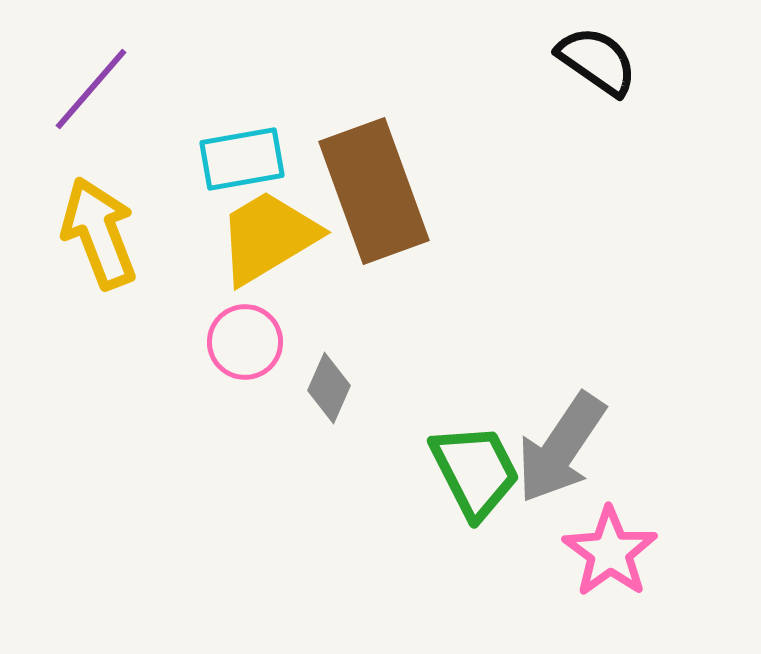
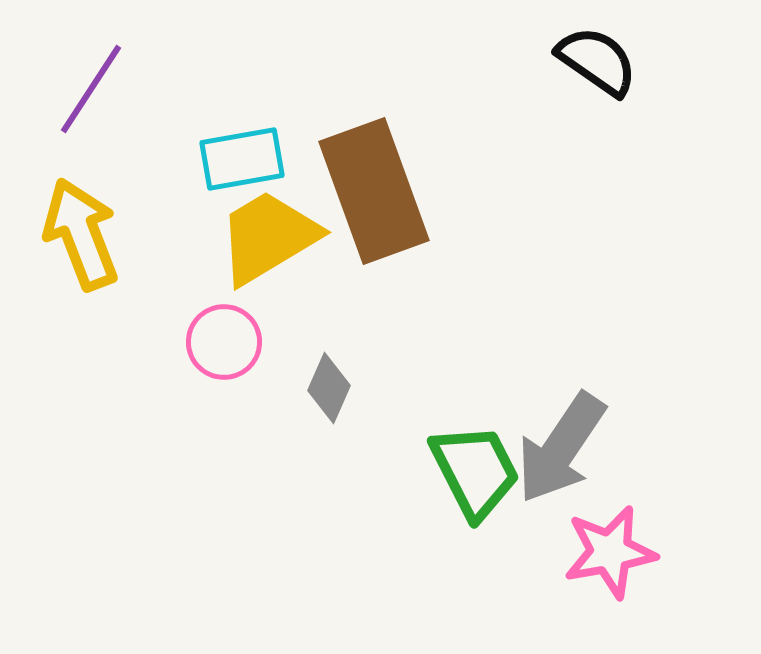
purple line: rotated 8 degrees counterclockwise
yellow arrow: moved 18 px left, 1 px down
pink circle: moved 21 px left
pink star: rotated 26 degrees clockwise
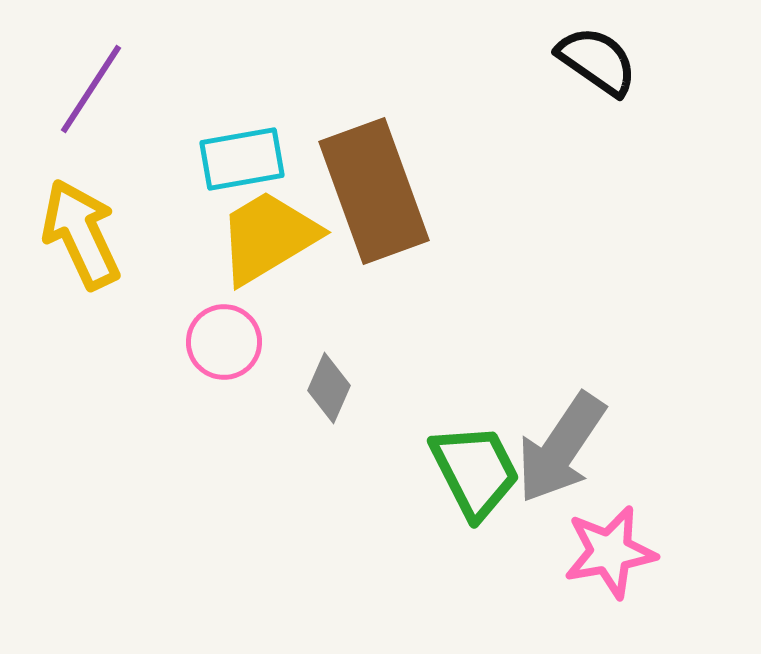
yellow arrow: rotated 4 degrees counterclockwise
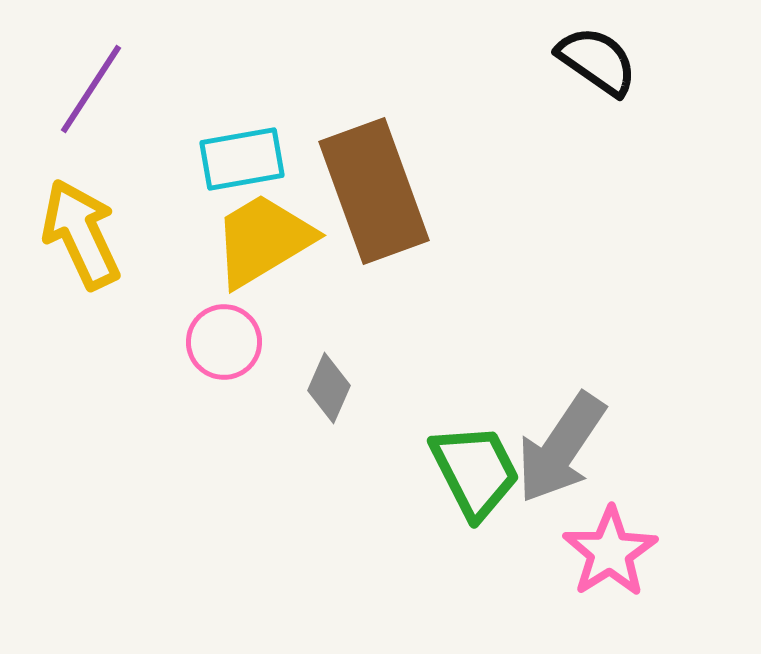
yellow trapezoid: moved 5 px left, 3 px down
pink star: rotated 22 degrees counterclockwise
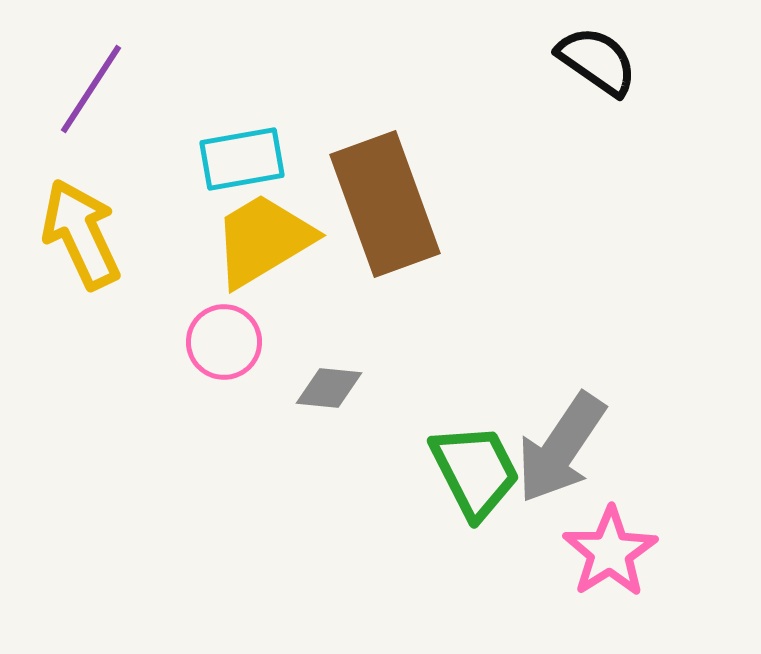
brown rectangle: moved 11 px right, 13 px down
gray diamond: rotated 72 degrees clockwise
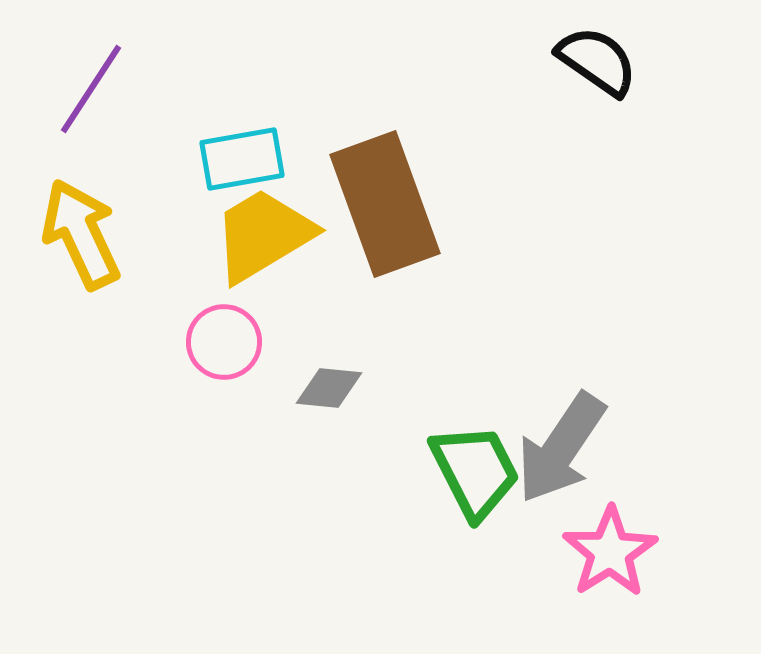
yellow trapezoid: moved 5 px up
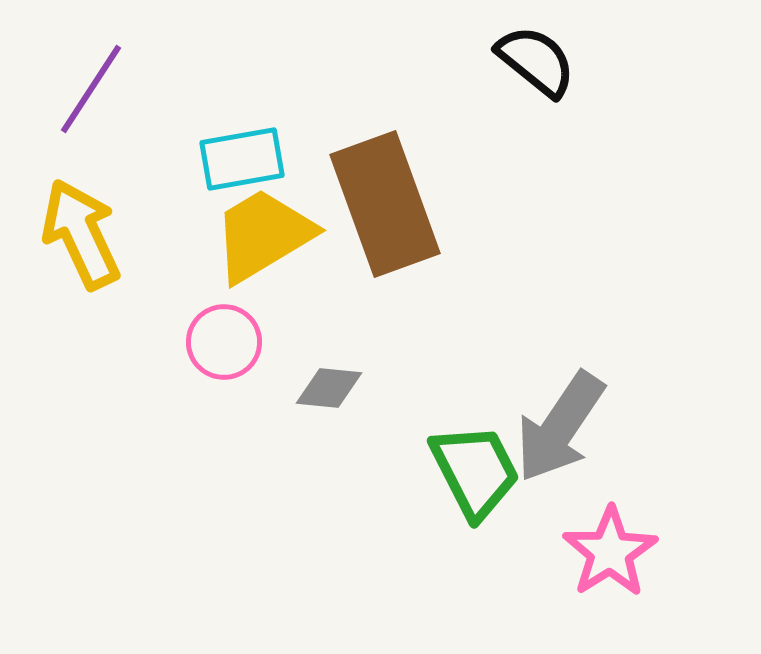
black semicircle: moved 61 px left; rotated 4 degrees clockwise
gray arrow: moved 1 px left, 21 px up
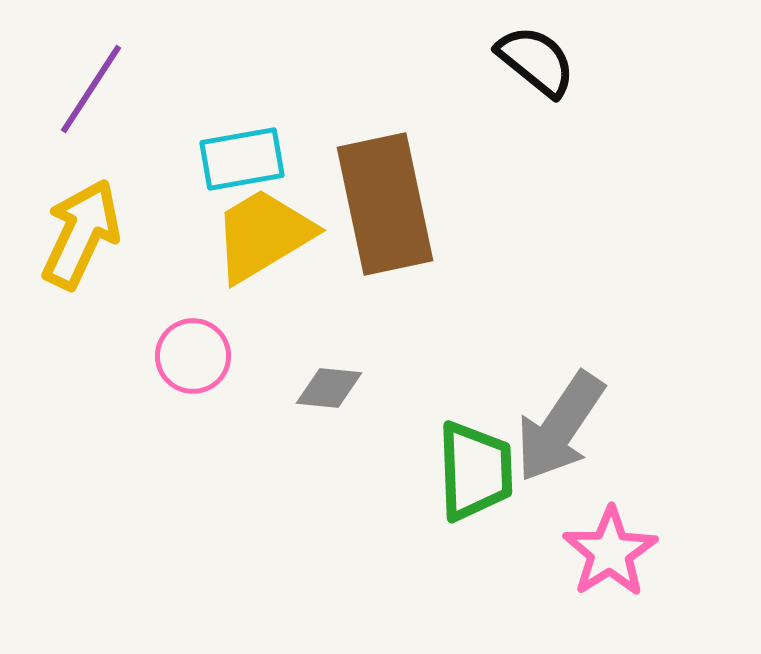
brown rectangle: rotated 8 degrees clockwise
yellow arrow: rotated 50 degrees clockwise
pink circle: moved 31 px left, 14 px down
green trapezoid: rotated 25 degrees clockwise
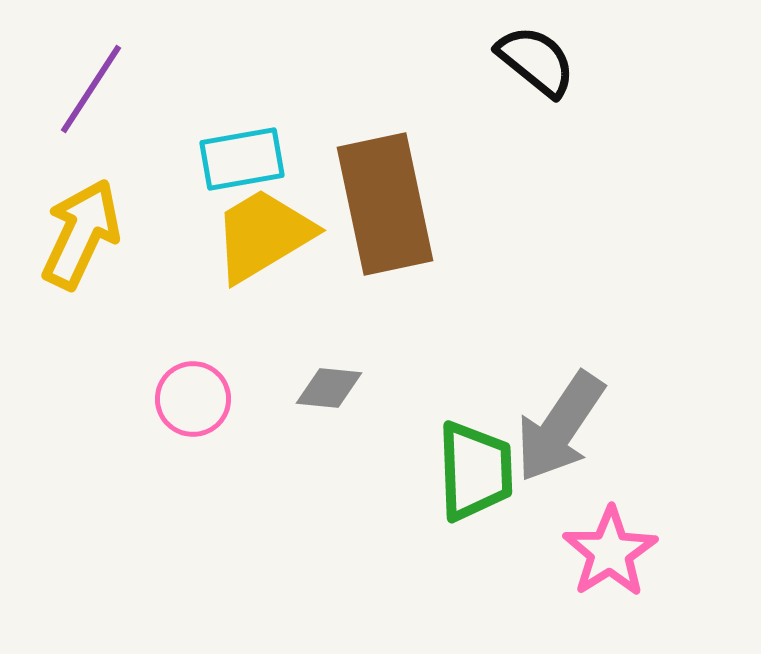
pink circle: moved 43 px down
